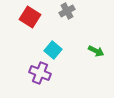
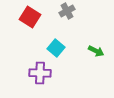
cyan square: moved 3 px right, 2 px up
purple cross: rotated 20 degrees counterclockwise
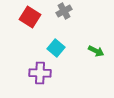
gray cross: moved 3 px left
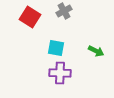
cyan square: rotated 30 degrees counterclockwise
purple cross: moved 20 px right
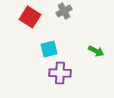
cyan square: moved 7 px left, 1 px down; rotated 24 degrees counterclockwise
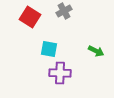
cyan square: rotated 24 degrees clockwise
